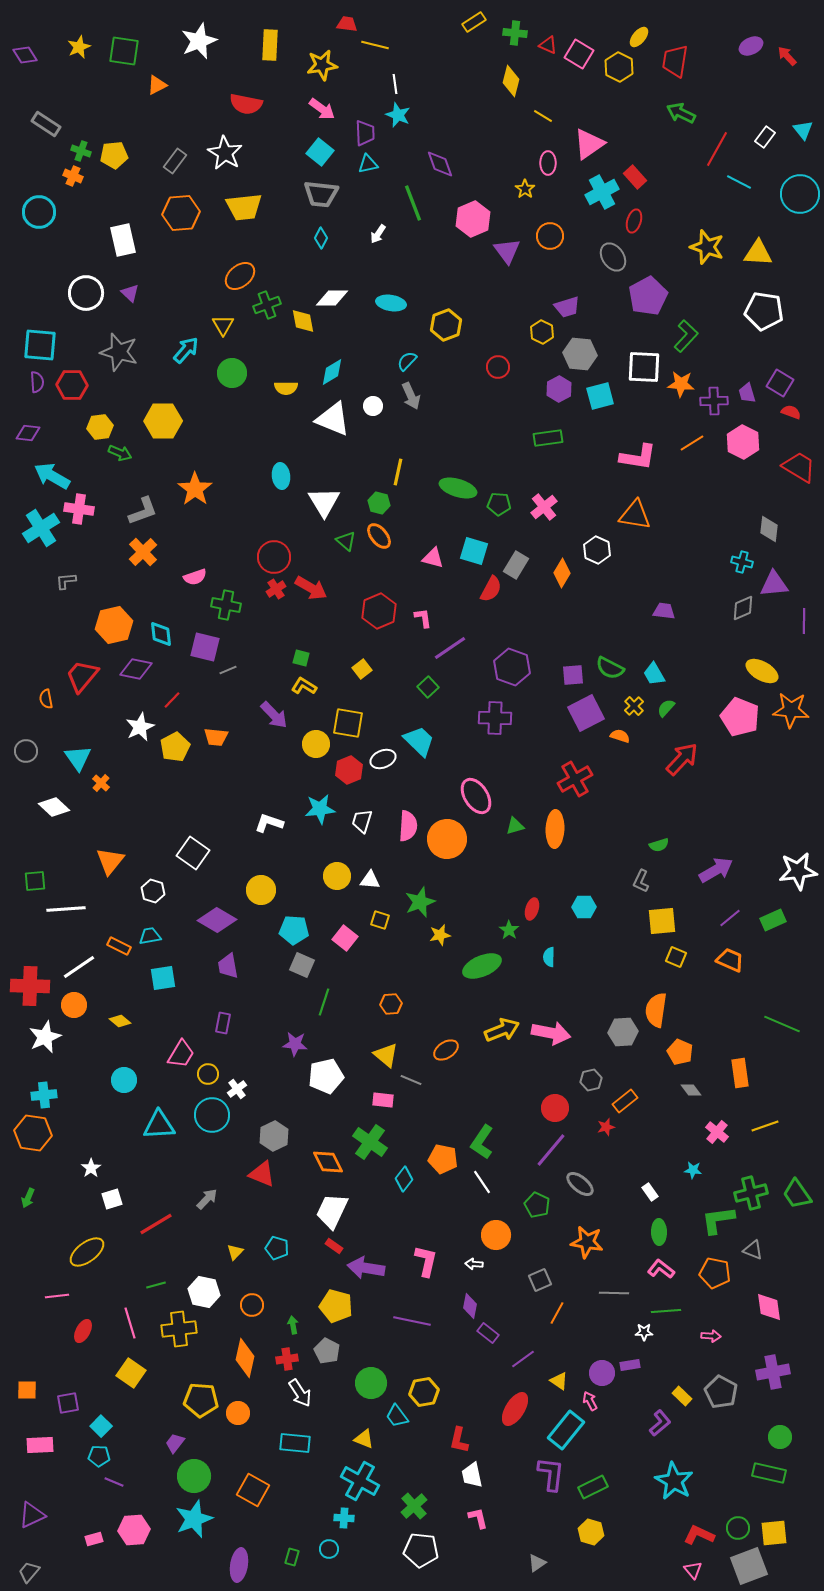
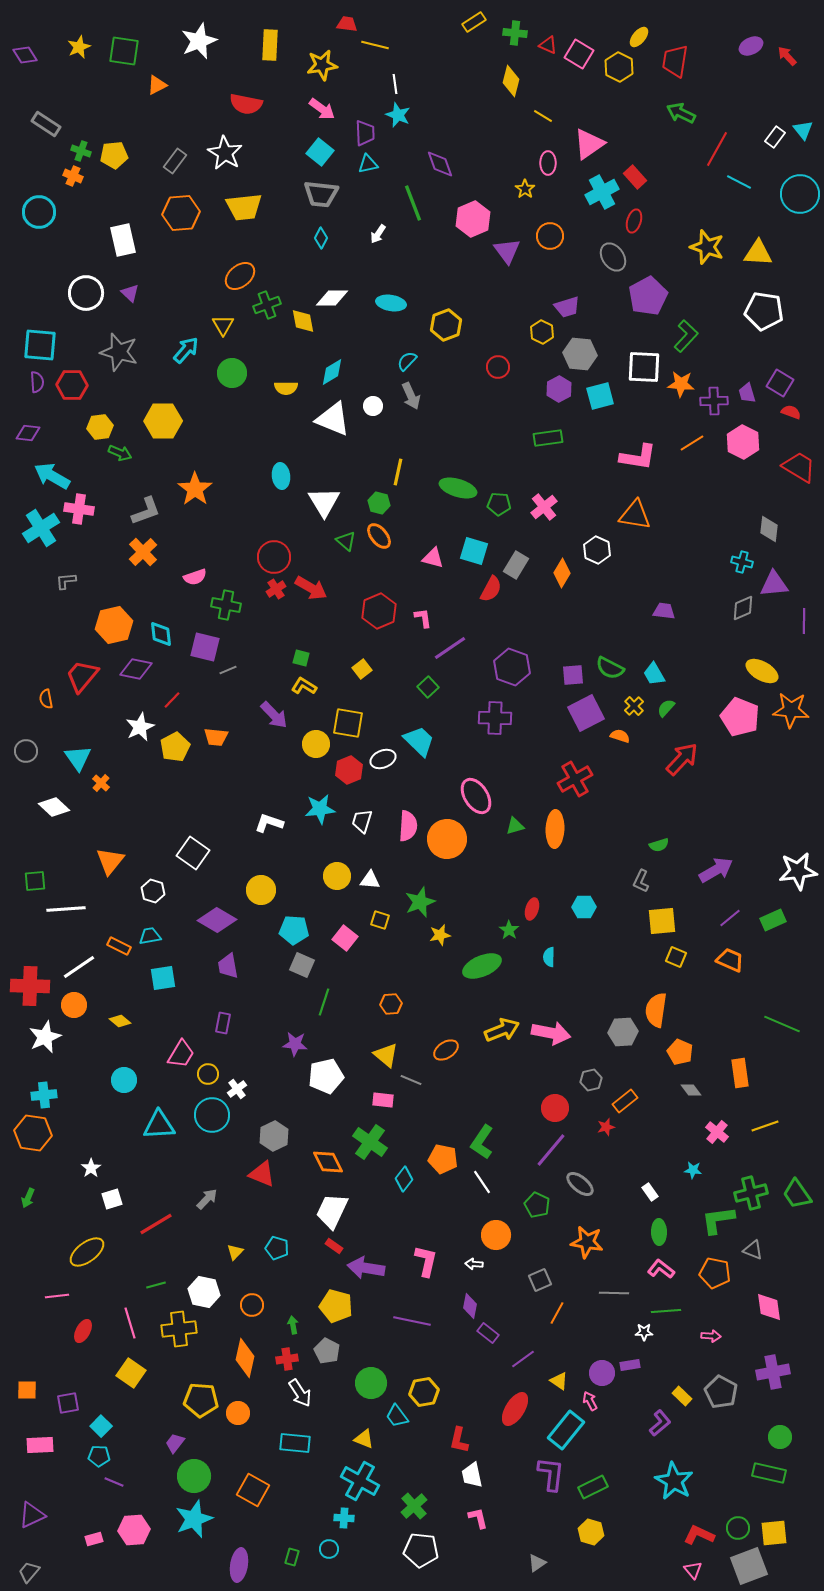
white rectangle at (765, 137): moved 10 px right
gray L-shape at (143, 511): moved 3 px right
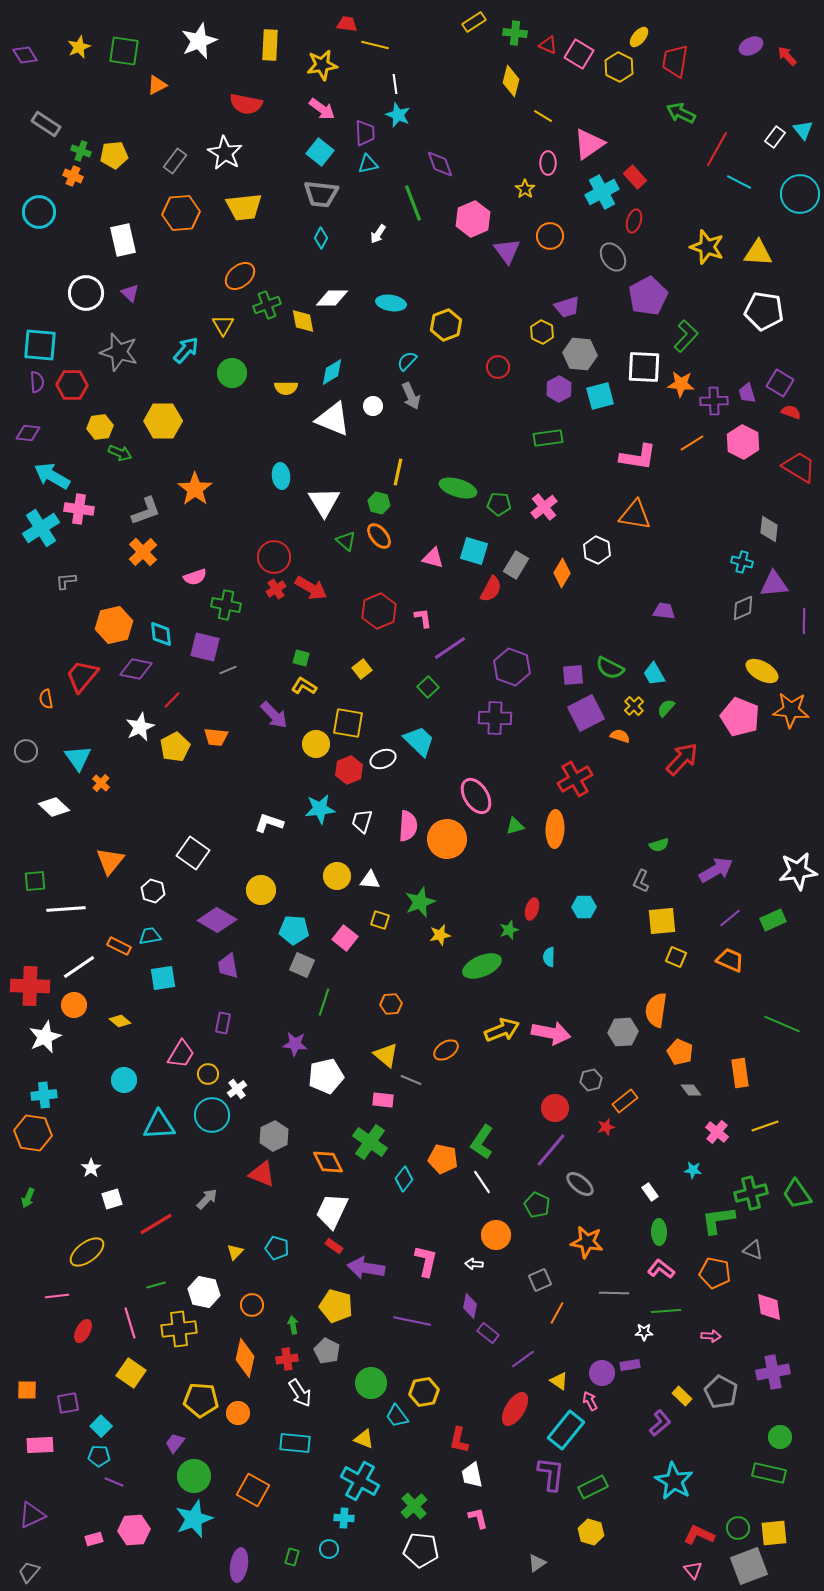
green star at (509, 930): rotated 18 degrees clockwise
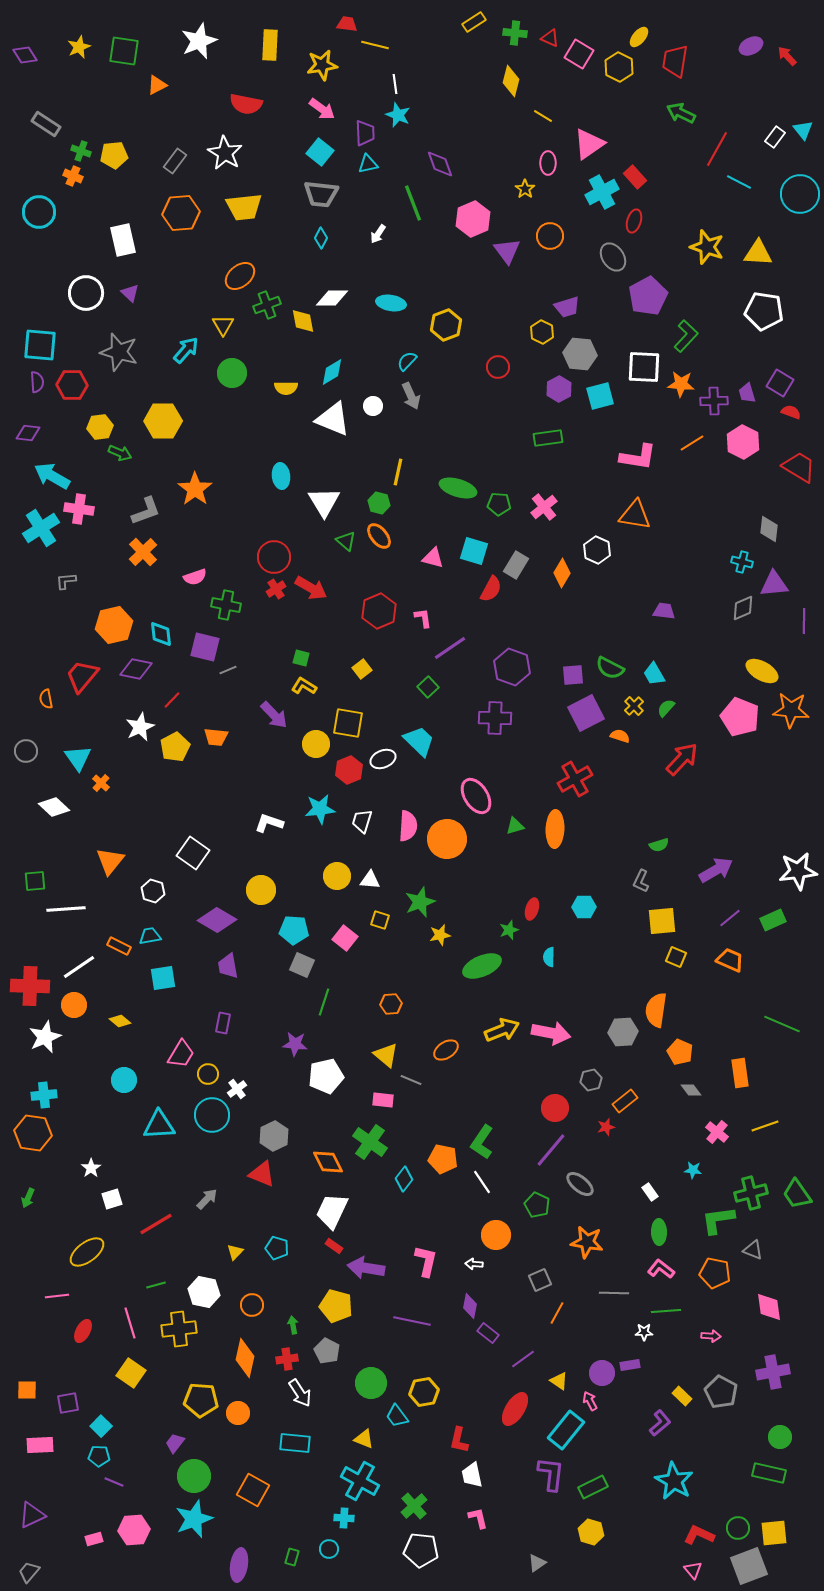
red triangle at (548, 45): moved 2 px right, 7 px up
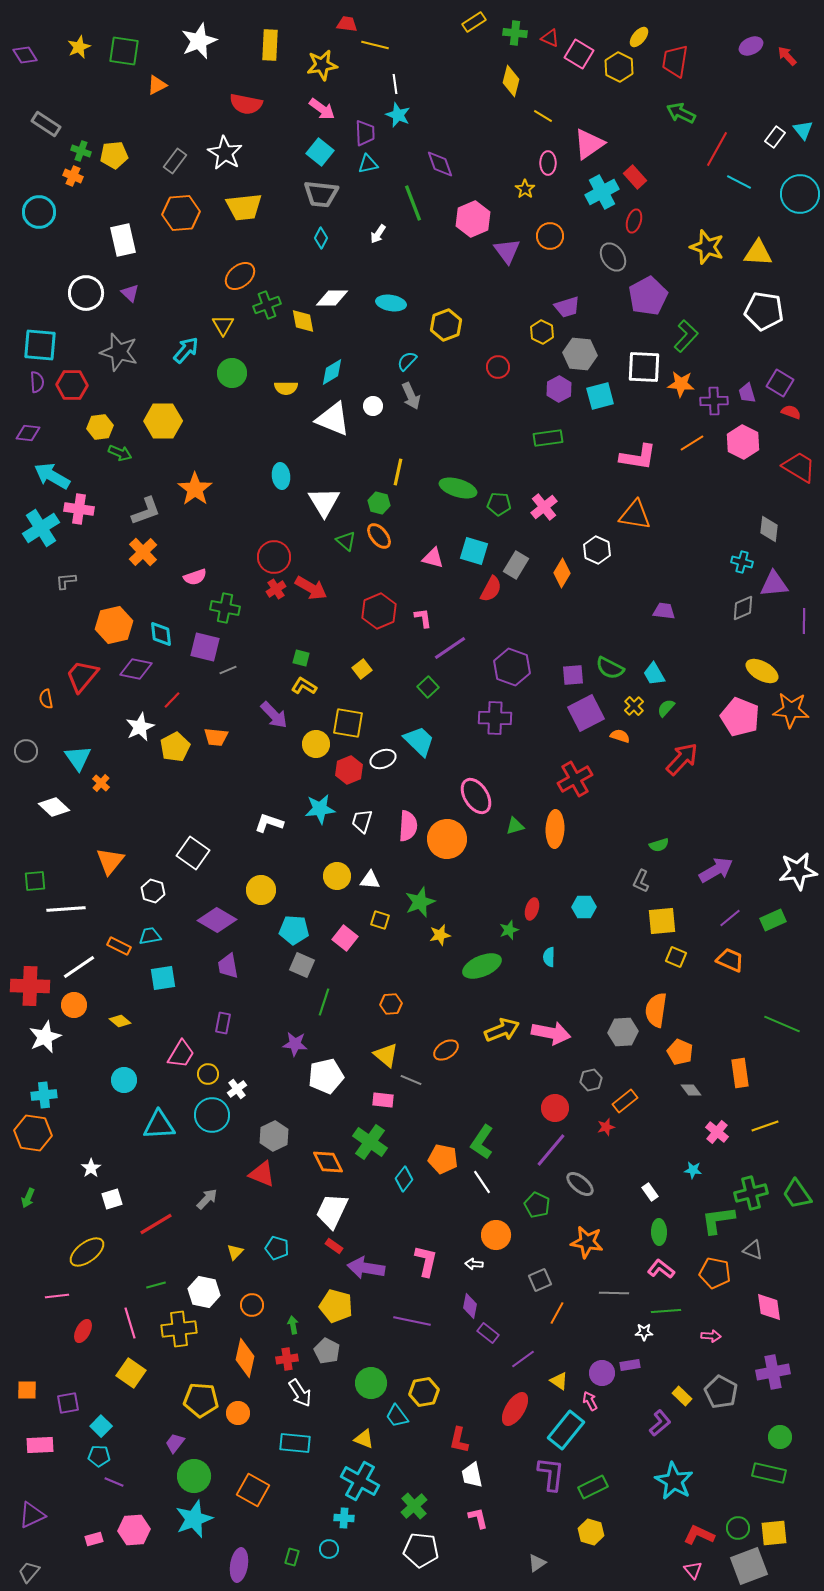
green cross at (226, 605): moved 1 px left, 3 px down
